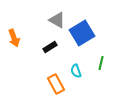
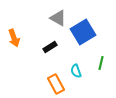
gray triangle: moved 1 px right, 2 px up
blue square: moved 1 px right, 1 px up
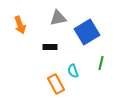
gray triangle: rotated 42 degrees counterclockwise
blue square: moved 4 px right
orange arrow: moved 6 px right, 13 px up
black rectangle: rotated 32 degrees clockwise
cyan semicircle: moved 3 px left
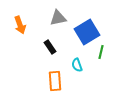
black rectangle: rotated 56 degrees clockwise
green line: moved 11 px up
cyan semicircle: moved 4 px right, 6 px up
orange rectangle: moved 1 px left, 3 px up; rotated 24 degrees clockwise
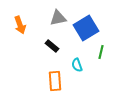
blue square: moved 1 px left, 4 px up
black rectangle: moved 2 px right, 1 px up; rotated 16 degrees counterclockwise
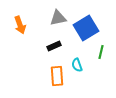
black rectangle: moved 2 px right; rotated 64 degrees counterclockwise
orange rectangle: moved 2 px right, 5 px up
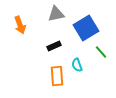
gray triangle: moved 2 px left, 4 px up
green line: rotated 56 degrees counterclockwise
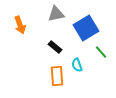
black rectangle: moved 1 px right, 1 px down; rotated 64 degrees clockwise
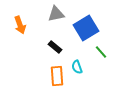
cyan semicircle: moved 2 px down
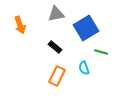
green line: rotated 32 degrees counterclockwise
cyan semicircle: moved 7 px right, 1 px down
orange rectangle: rotated 30 degrees clockwise
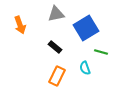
cyan semicircle: moved 1 px right
